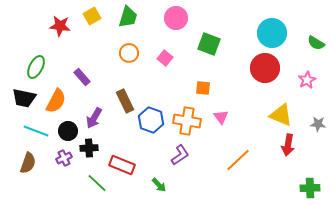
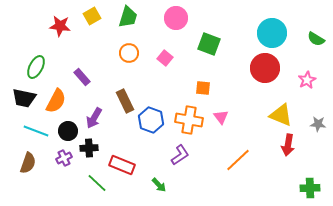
green semicircle: moved 4 px up
orange cross: moved 2 px right, 1 px up
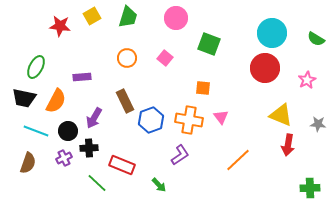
orange circle: moved 2 px left, 5 px down
purple rectangle: rotated 54 degrees counterclockwise
blue hexagon: rotated 20 degrees clockwise
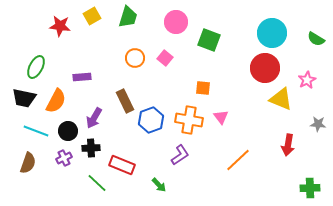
pink circle: moved 4 px down
green square: moved 4 px up
orange circle: moved 8 px right
yellow triangle: moved 16 px up
black cross: moved 2 px right
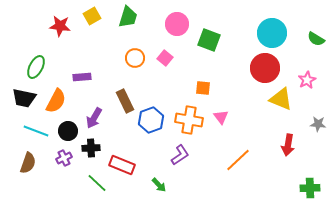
pink circle: moved 1 px right, 2 px down
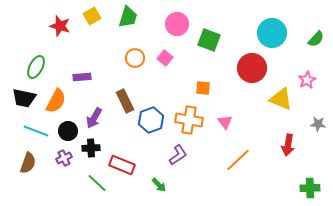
red star: rotated 10 degrees clockwise
green semicircle: rotated 78 degrees counterclockwise
red circle: moved 13 px left
pink triangle: moved 4 px right, 5 px down
purple L-shape: moved 2 px left
